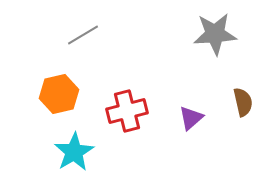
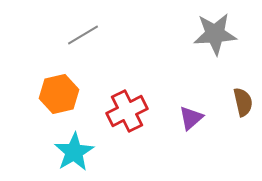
red cross: rotated 12 degrees counterclockwise
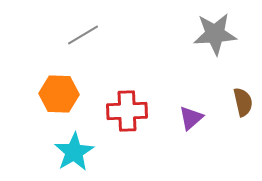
orange hexagon: rotated 15 degrees clockwise
red cross: rotated 24 degrees clockwise
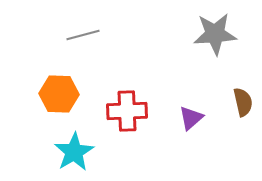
gray line: rotated 16 degrees clockwise
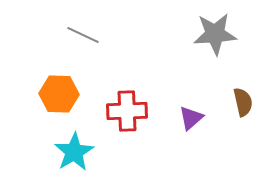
gray line: rotated 40 degrees clockwise
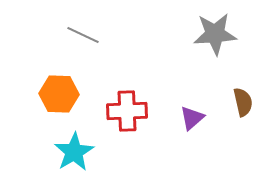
purple triangle: moved 1 px right
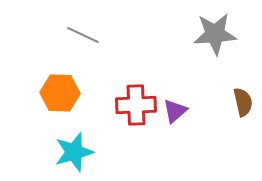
orange hexagon: moved 1 px right, 1 px up
red cross: moved 9 px right, 6 px up
purple triangle: moved 17 px left, 7 px up
cyan star: rotated 15 degrees clockwise
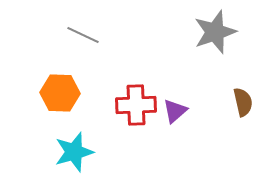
gray star: moved 2 px up; rotated 15 degrees counterclockwise
